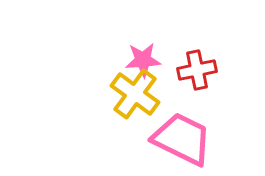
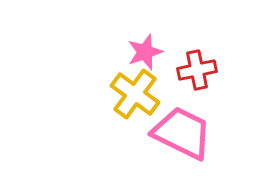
pink star: moved 2 px right, 8 px up; rotated 15 degrees counterclockwise
pink trapezoid: moved 6 px up
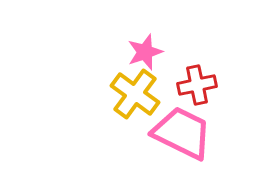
red cross: moved 15 px down
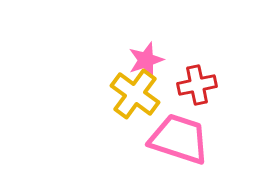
pink star: moved 1 px right, 8 px down
pink trapezoid: moved 3 px left, 6 px down; rotated 8 degrees counterclockwise
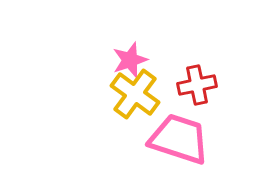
pink star: moved 16 px left
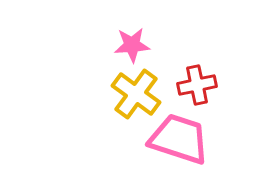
pink star: moved 2 px right, 15 px up; rotated 15 degrees clockwise
yellow cross: moved 1 px right
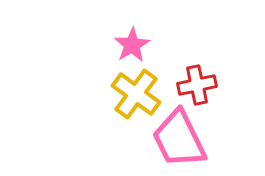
pink star: rotated 27 degrees counterclockwise
pink trapezoid: rotated 134 degrees counterclockwise
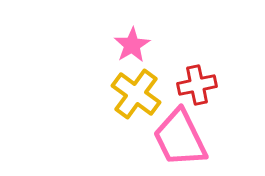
pink trapezoid: moved 1 px right, 1 px up
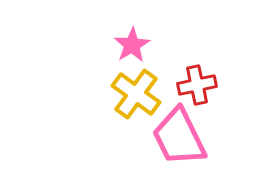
pink trapezoid: moved 1 px left, 1 px up
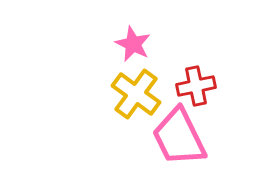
pink star: moved 1 px right, 1 px up; rotated 15 degrees counterclockwise
red cross: moved 1 px left, 1 px down
